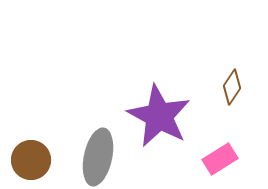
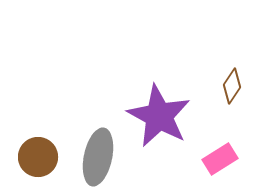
brown diamond: moved 1 px up
brown circle: moved 7 px right, 3 px up
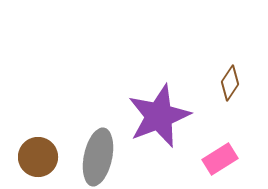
brown diamond: moved 2 px left, 3 px up
purple star: rotated 22 degrees clockwise
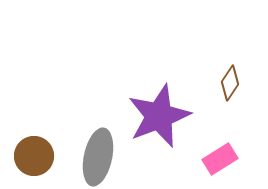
brown circle: moved 4 px left, 1 px up
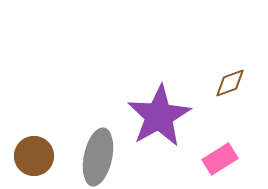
brown diamond: rotated 36 degrees clockwise
purple star: rotated 8 degrees counterclockwise
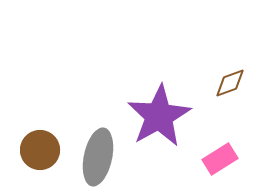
brown circle: moved 6 px right, 6 px up
